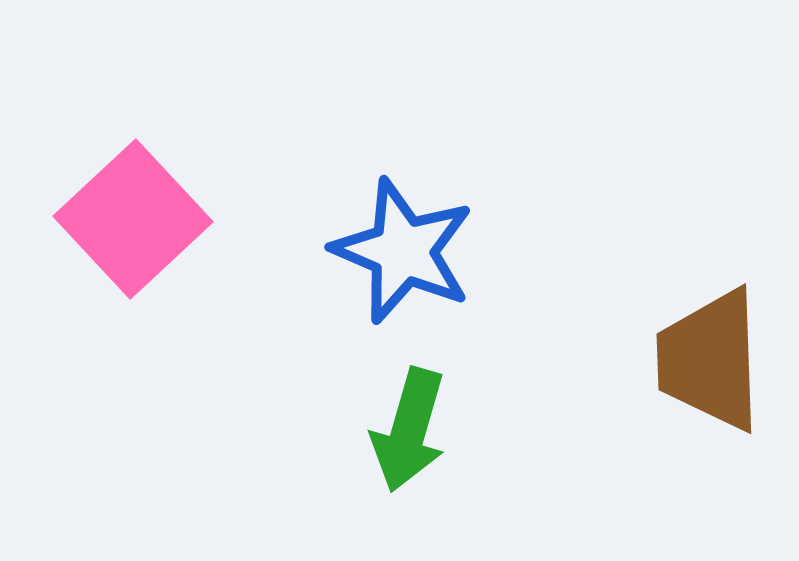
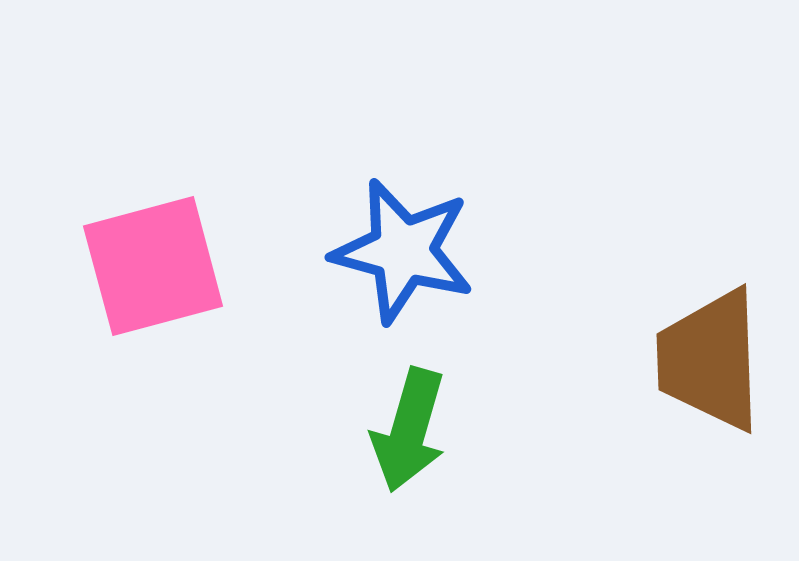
pink square: moved 20 px right, 47 px down; rotated 28 degrees clockwise
blue star: rotated 8 degrees counterclockwise
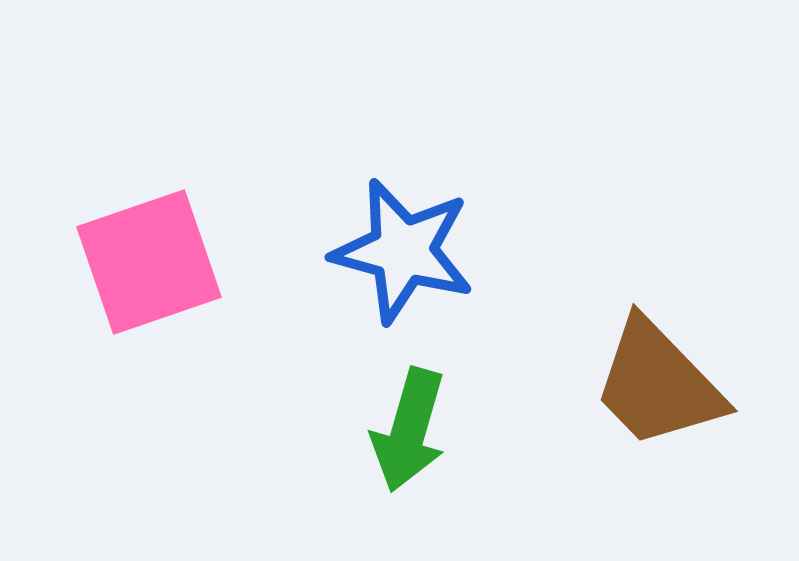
pink square: moved 4 px left, 4 px up; rotated 4 degrees counterclockwise
brown trapezoid: moved 52 px left, 24 px down; rotated 42 degrees counterclockwise
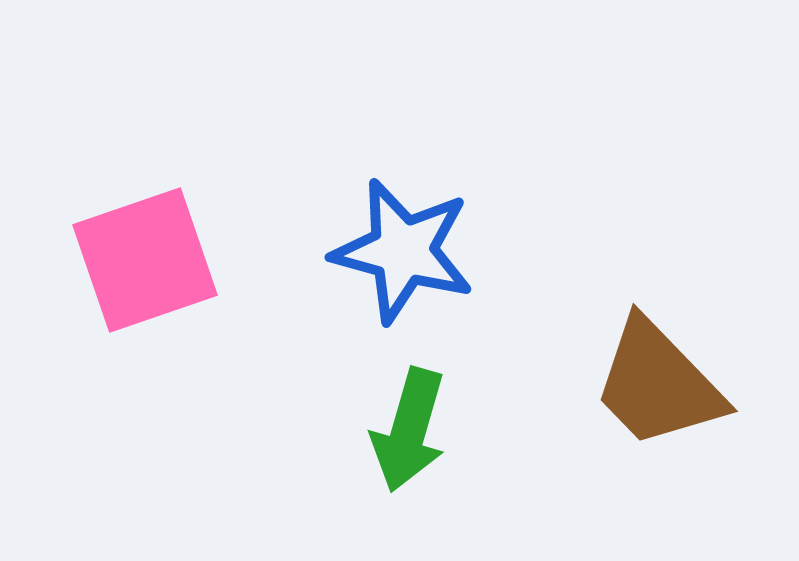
pink square: moved 4 px left, 2 px up
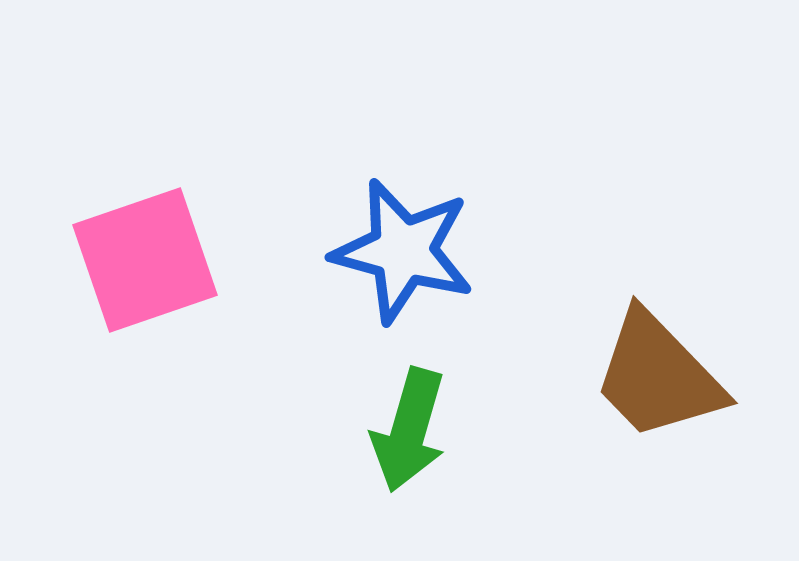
brown trapezoid: moved 8 px up
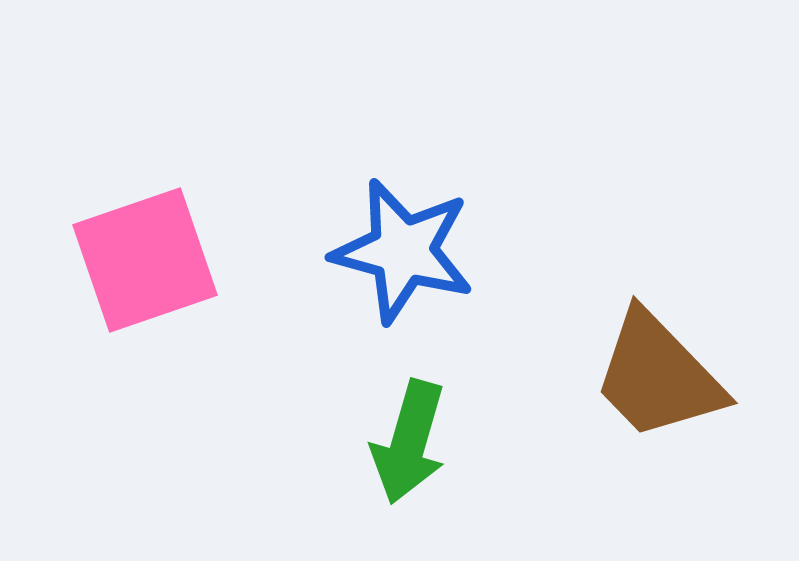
green arrow: moved 12 px down
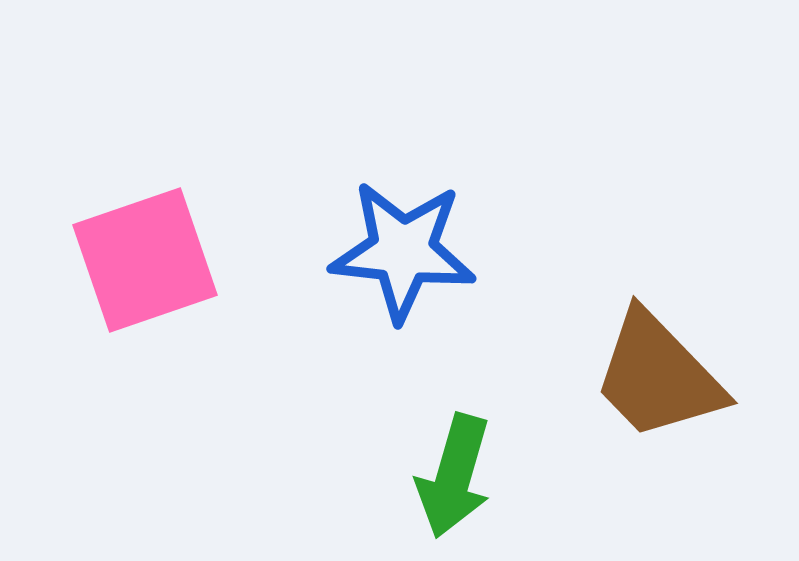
blue star: rotated 9 degrees counterclockwise
green arrow: moved 45 px right, 34 px down
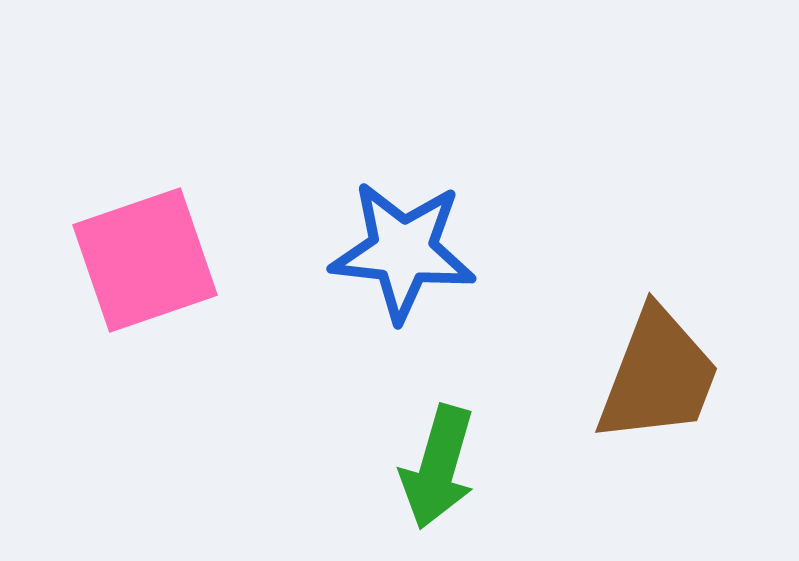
brown trapezoid: rotated 115 degrees counterclockwise
green arrow: moved 16 px left, 9 px up
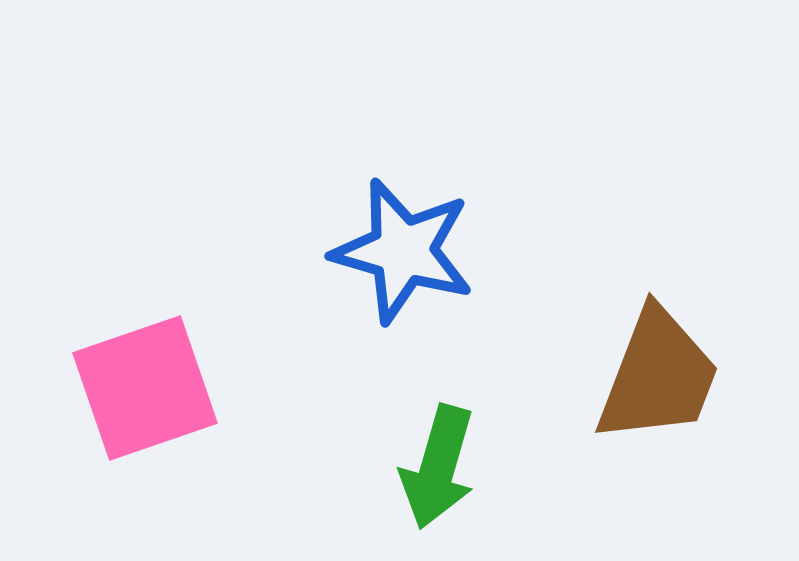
blue star: rotated 10 degrees clockwise
pink square: moved 128 px down
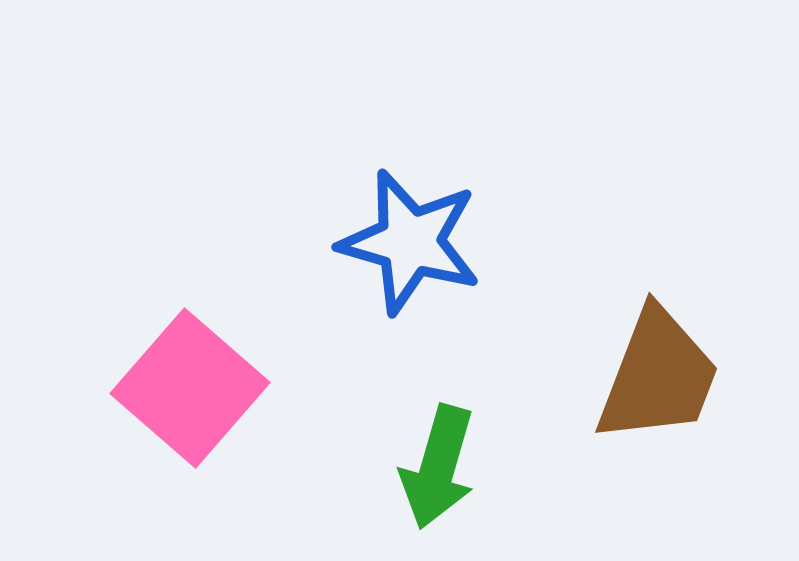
blue star: moved 7 px right, 9 px up
pink square: moved 45 px right; rotated 30 degrees counterclockwise
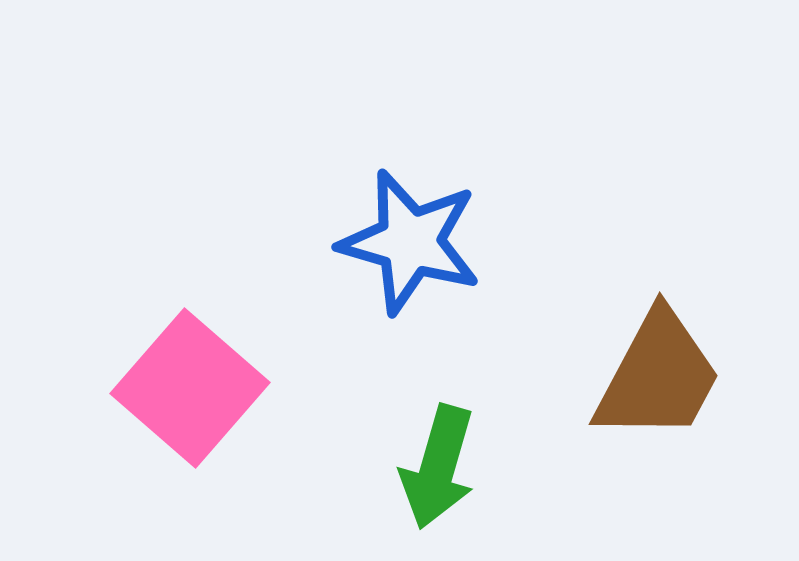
brown trapezoid: rotated 7 degrees clockwise
